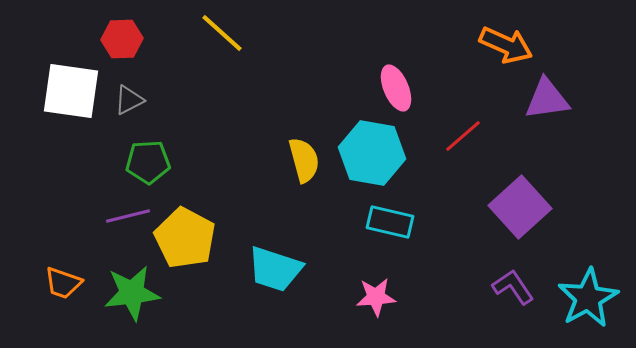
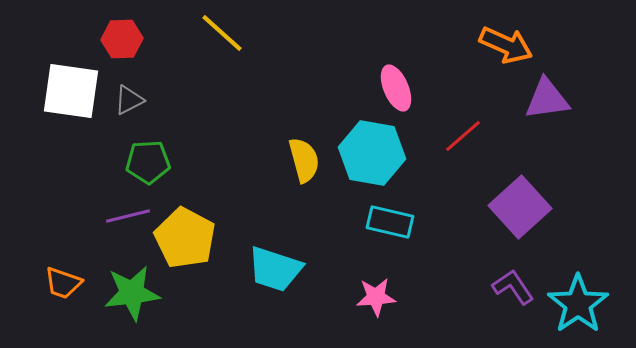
cyan star: moved 10 px left, 6 px down; rotated 6 degrees counterclockwise
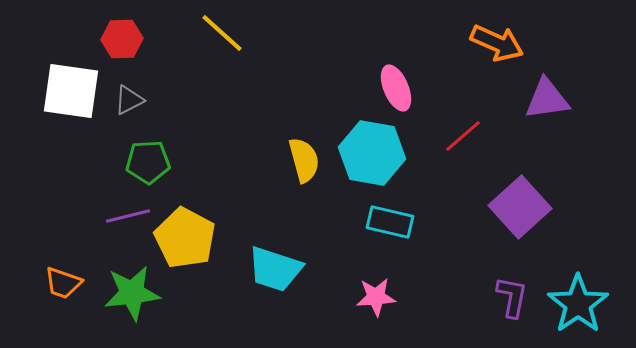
orange arrow: moved 9 px left, 2 px up
purple L-shape: moved 1 px left, 10 px down; rotated 45 degrees clockwise
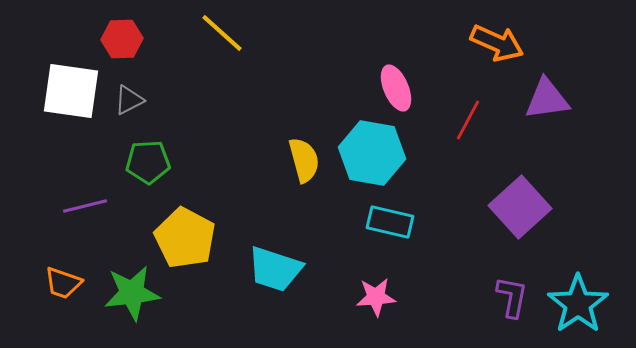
red line: moved 5 px right, 16 px up; rotated 21 degrees counterclockwise
purple line: moved 43 px left, 10 px up
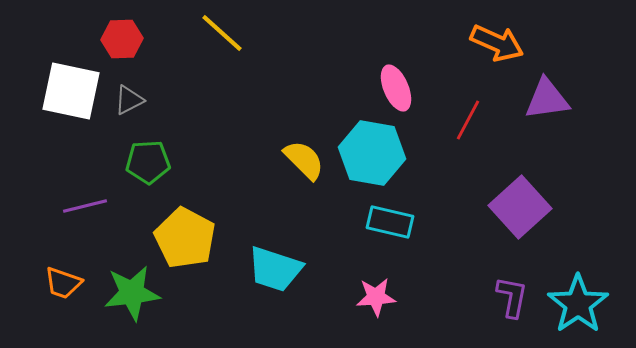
white square: rotated 4 degrees clockwise
yellow semicircle: rotated 30 degrees counterclockwise
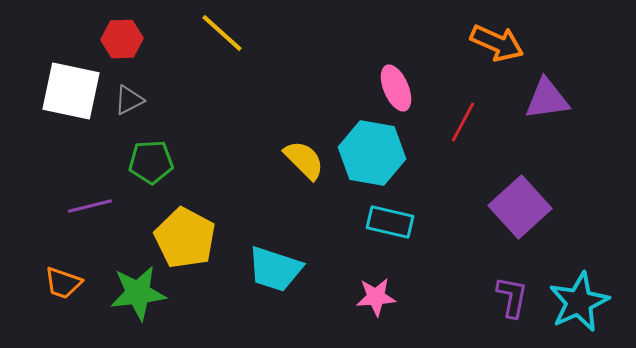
red line: moved 5 px left, 2 px down
green pentagon: moved 3 px right
purple line: moved 5 px right
green star: moved 6 px right
cyan star: moved 1 px right, 2 px up; rotated 10 degrees clockwise
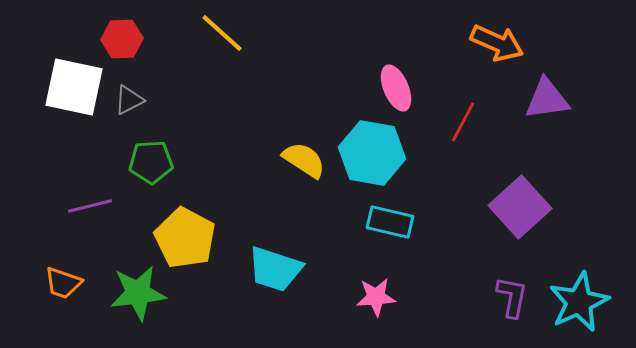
white square: moved 3 px right, 4 px up
yellow semicircle: rotated 12 degrees counterclockwise
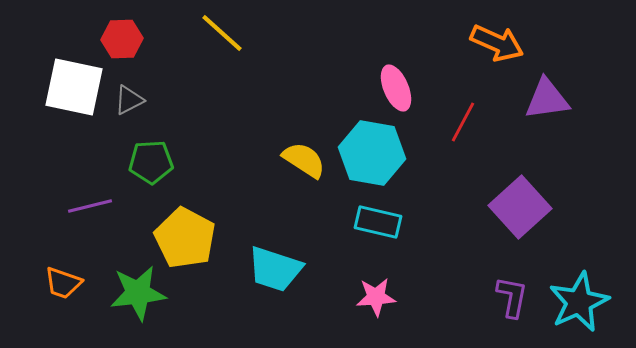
cyan rectangle: moved 12 px left
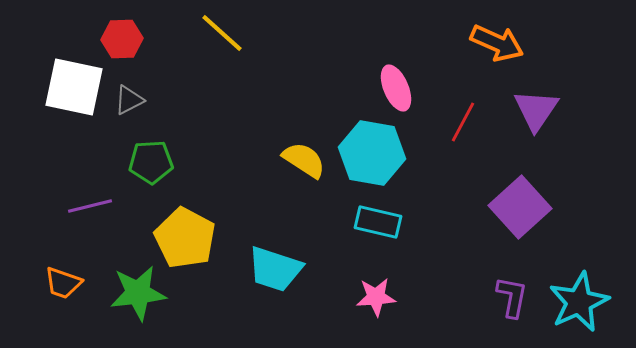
purple triangle: moved 11 px left, 11 px down; rotated 48 degrees counterclockwise
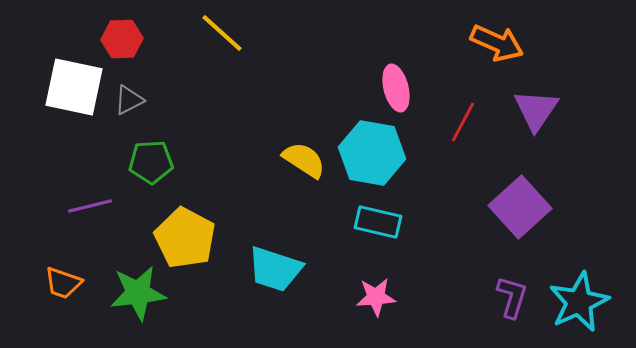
pink ellipse: rotated 9 degrees clockwise
purple L-shape: rotated 6 degrees clockwise
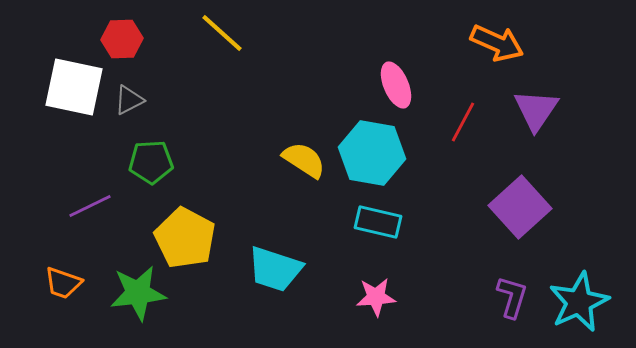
pink ellipse: moved 3 px up; rotated 9 degrees counterclockwise
purple line: rotated 12 degrees counterclockwise
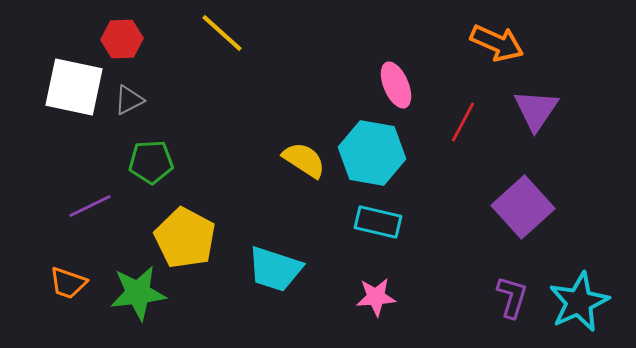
purple square: moved 3 px right
orange trapezoid: moved 5 px right
